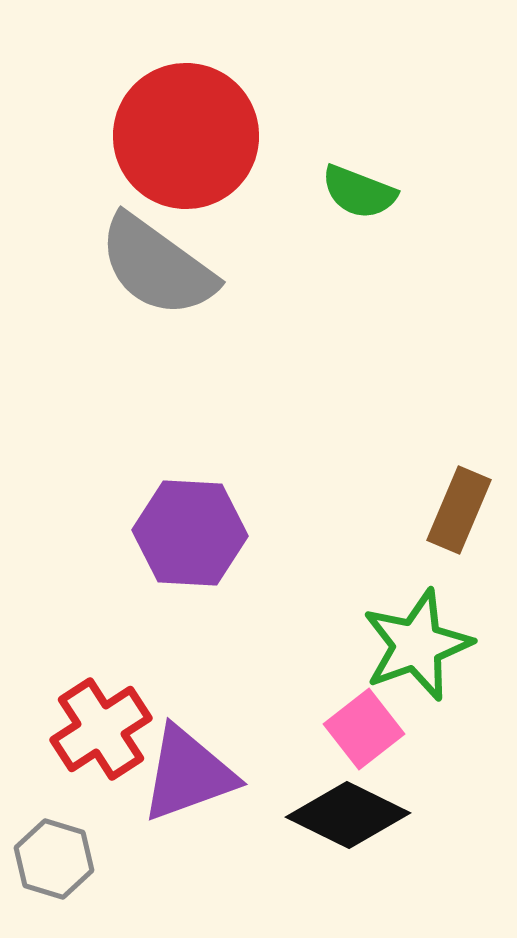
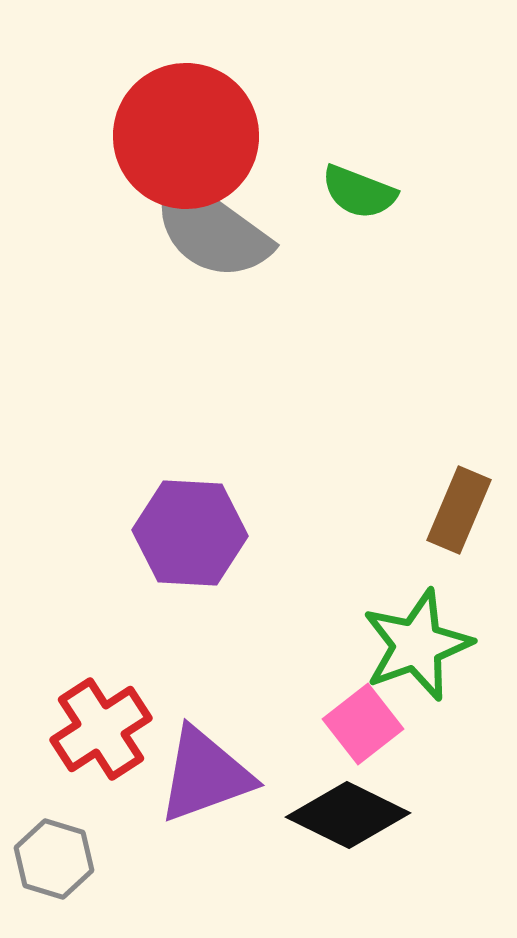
gray semicircle: moved 54 px right, 37 px up
pink square: moved 1 px left, 5 px up
purple triangle: moved 17 px right, 1 px down
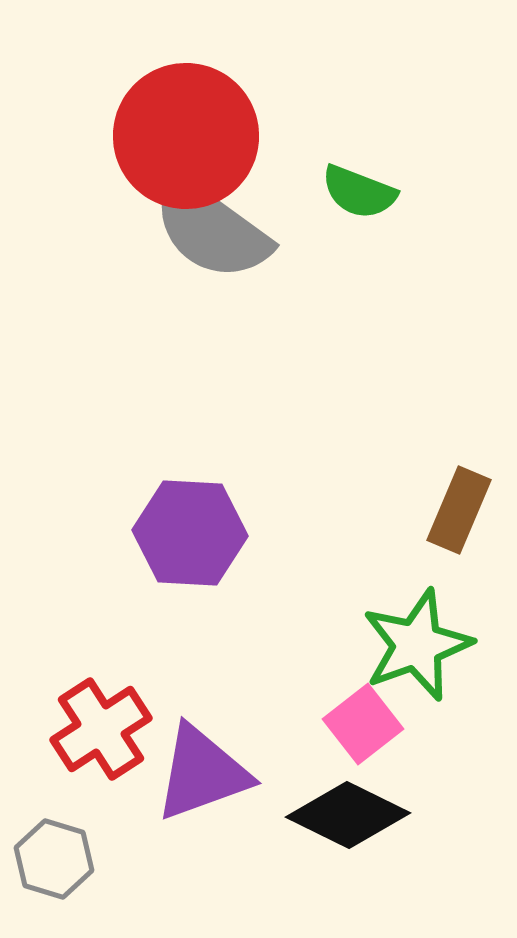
purple triangle: moved 3 px left, 2 px up
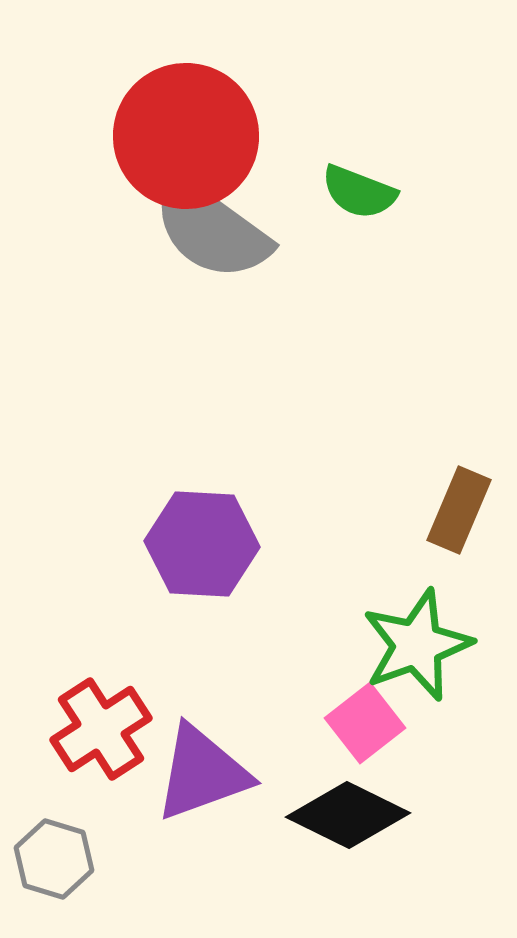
purple hexagon: moved 12 px right, 11 px down
pink square: moved 2 px right, 1 px up
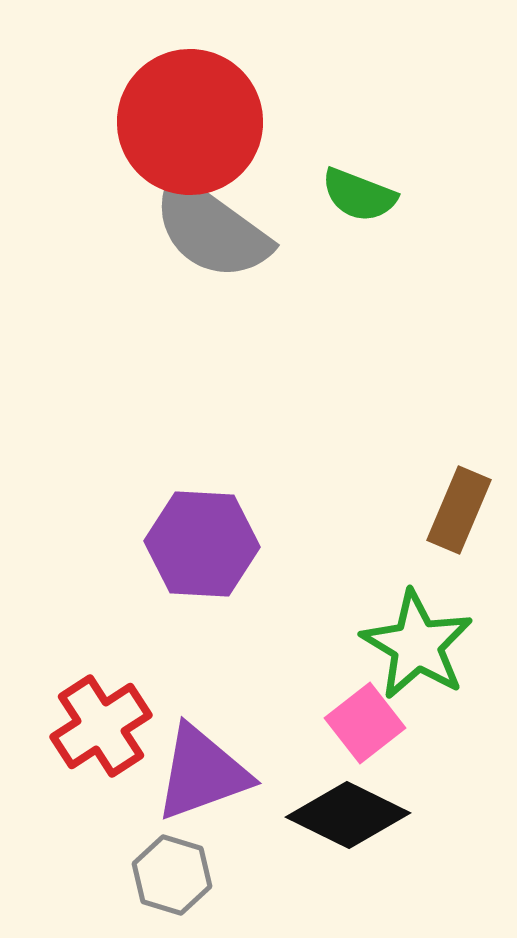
red circle: moved 4 px right, 14 px up
green semicircle: moved 3 px down
green star: rotated 21 degrees counterclockwise
red cross: moved 3 px up
gray hexagon: moved 118 px right, 16 px down
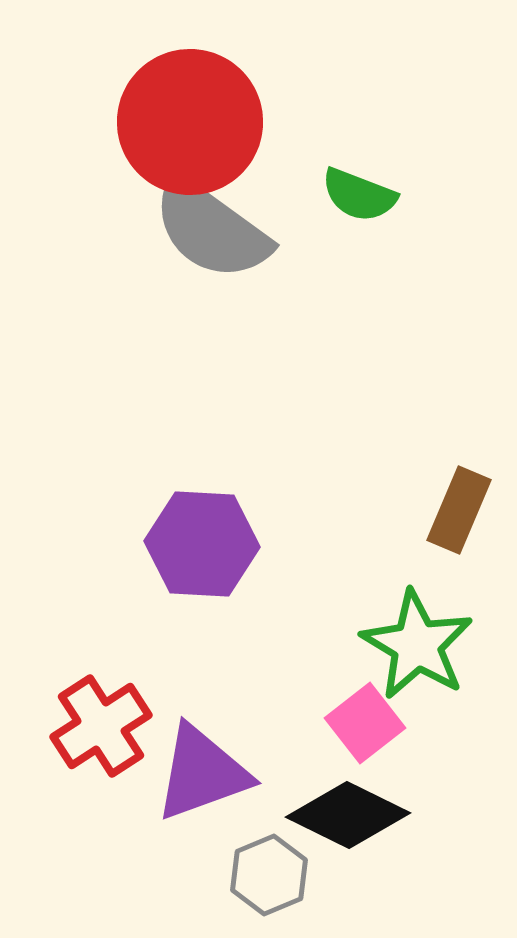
gray hexagon: moved 97 px right; rotated 20 degrees clockwise
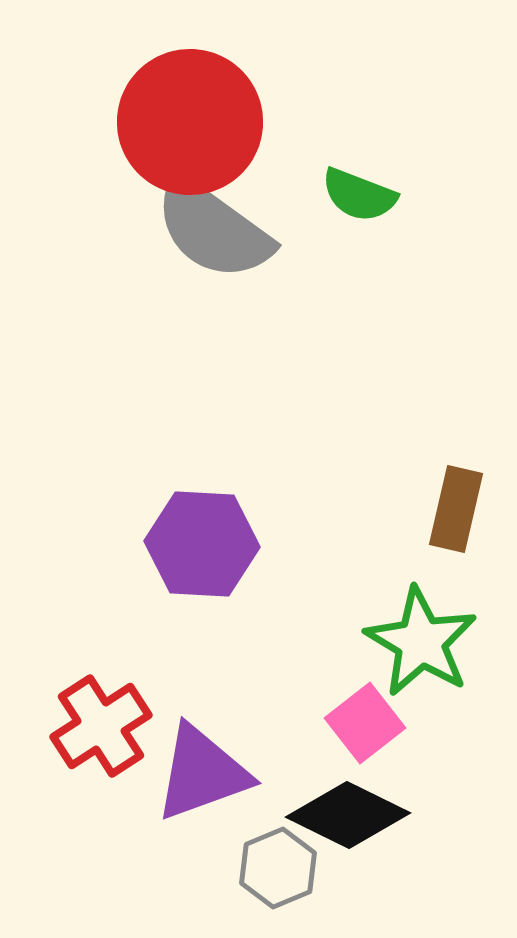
gray semicircle: moved 2 px right
brown rectangle: moved 3 px left, 1 px up; rotated 10 degrees counterclockwise
green star: moved 4 px right, 3 px up
gray hexagon: moved 9 px right, 7 px up
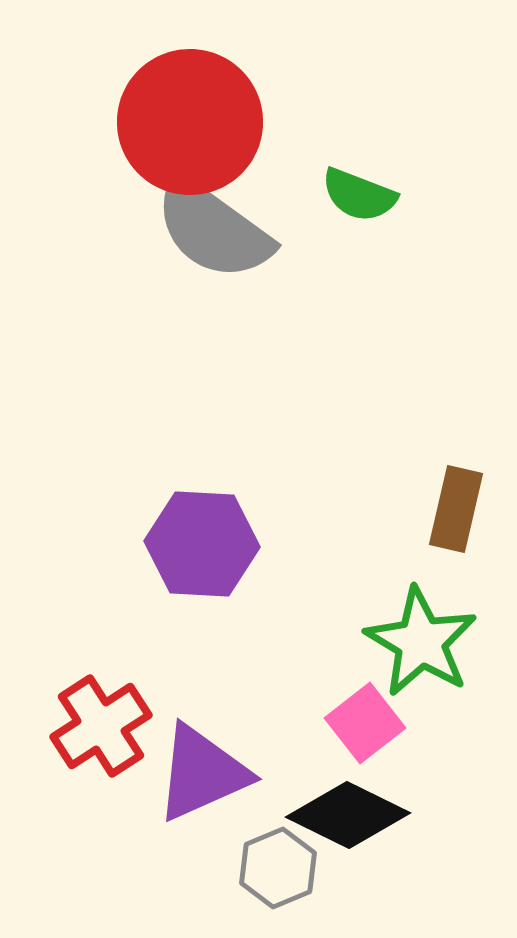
purple triangle: rotated 4 degrees counterclockwise
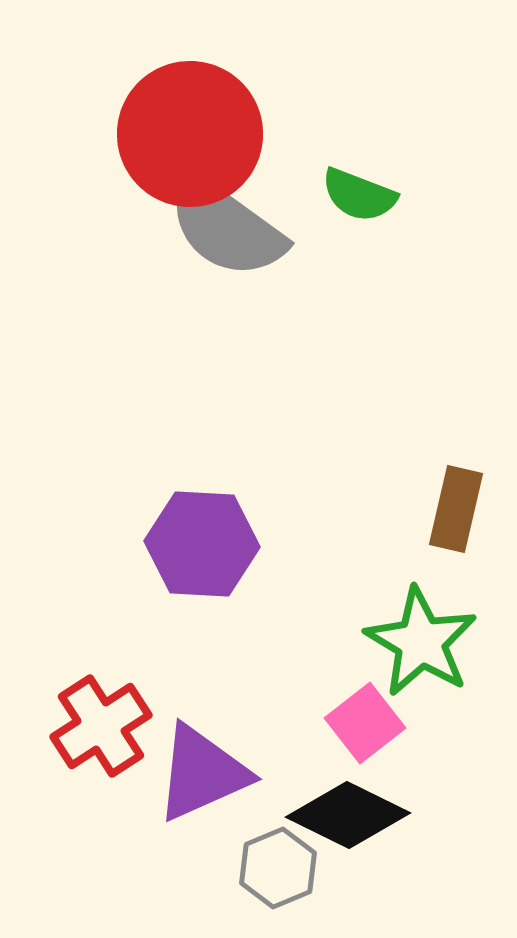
red circle: moved 12 px down
gray semicircle: moved 13 px right, 2 px up
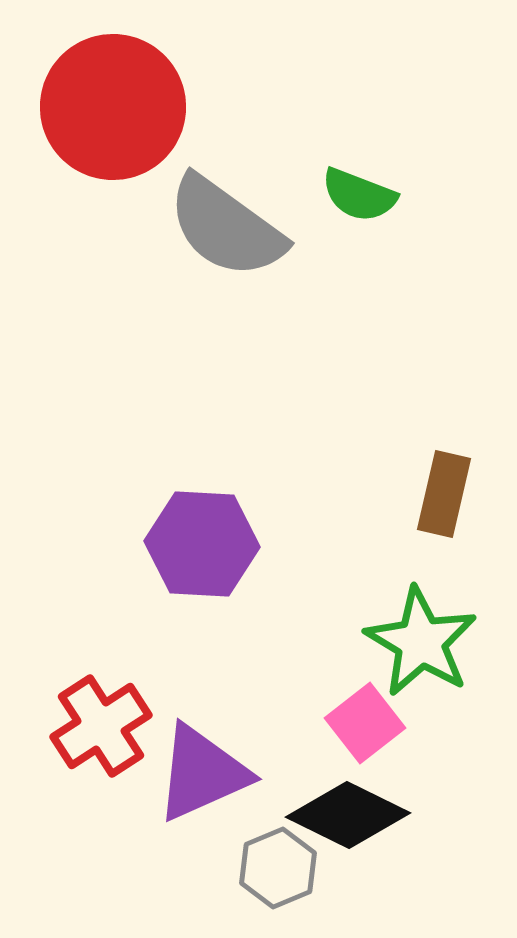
red circle: moved 77 px left, 27 px up
brown rectangle: moved 12 px left, 15 px up
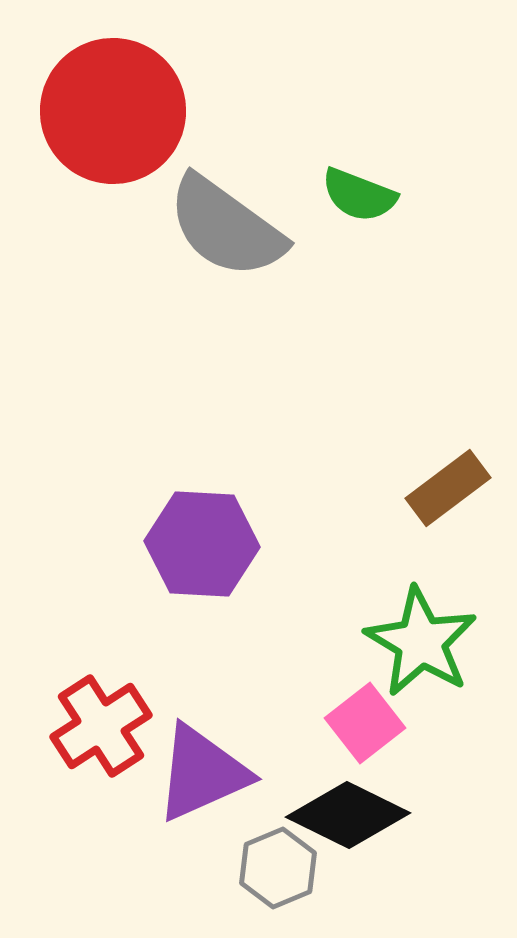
red circle: moved 4 px down
brown rectangle: moved 4 px right, 6 px up; rotated 40 degrees clockwise
